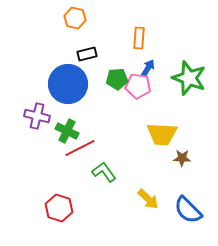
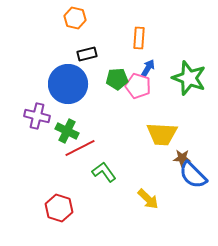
pink pentagon: rotated 10 degrees clockwise
blue semicircle: moved 5 px right, 35 px up
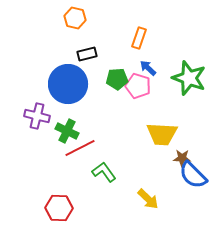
orange rectangle: rotated 15 degrees clockwise
blue arrow: rotated 78 degrees counterclockwise
red hexagon: rotated 16 degrees counterclockwise
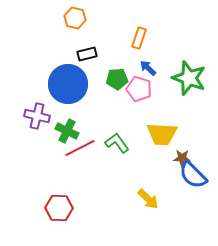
pink pentagon: moved 1 px right, 3 px down
green L-shape: moved 13 px right, 29 px up
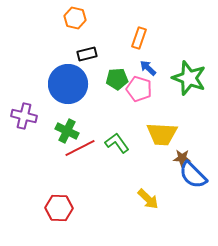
purple cross: moved 13 px left
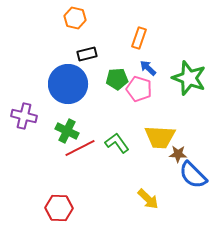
yellow trapezoid: moved 2 px left, 3 px down
brown star: moved 4 px left, 4 px up
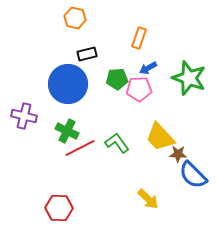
blue arrow: rotated 72 degrees counterclockwise
pink pentagon: rotated 20 degrees counterclockwise
yellow trapezoid: rotated 44 degrees clockwise
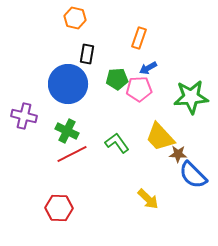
black rectangle: rotated 66 degrees counterclockwise
green star: moved 2 px right, 19 px down; rotated 24 degrees counterclockwise
red line: moved 8 px left, 6 px down
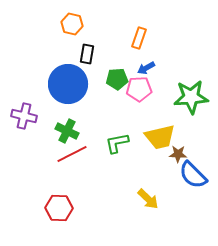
orange hexagon: moved 3 px left, 6 px down
blue arrow: moved 2 px left
yellow trapezoid: rotated 60 degrees counterclockwise
green L-shape: rotated 65 degrees counterclockwise
